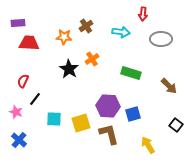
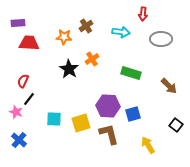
black line: moved 6 px left
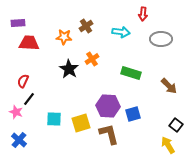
yellow arrow: moved 20 px right
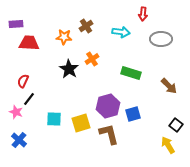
purple rectangle: moved 2 px left, 1 px down
purple hexagon: rotated 20 degrees counterclockwise
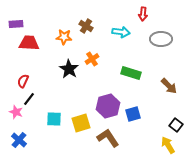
brown cross: rotated 24 degrees counterclockwise
brown L-shape: moved 1 px left, 4 px down; rotated 20 degrees counterclockwise
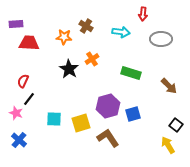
pink star: moved 1 px down
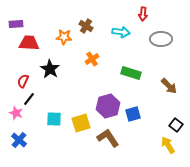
black star: moved 19 px left
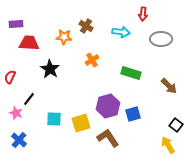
orange cross: moved 1 px down
red semicircle: moved 13 px left, 4 px up
